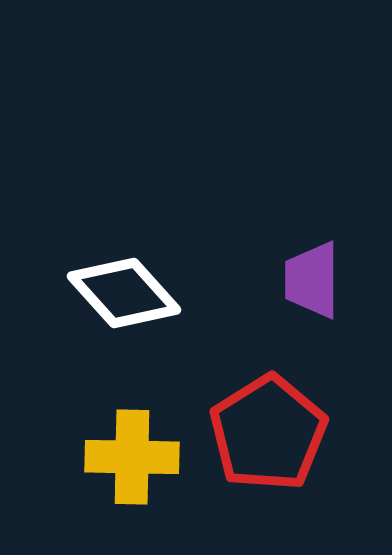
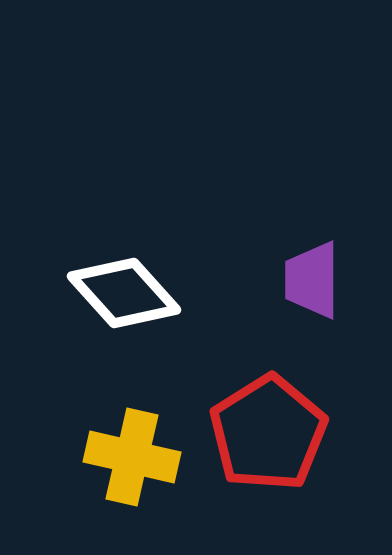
yellow cross: rotated 12 degrees clockwise
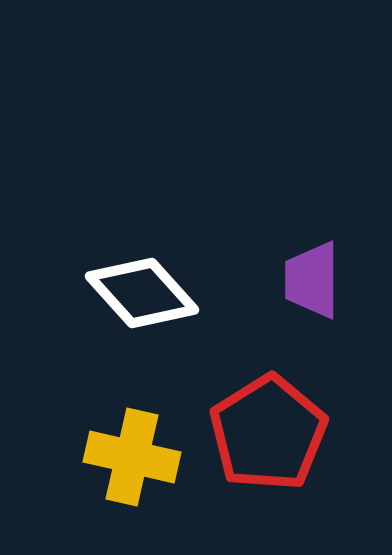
white diamond: moved 18 px right
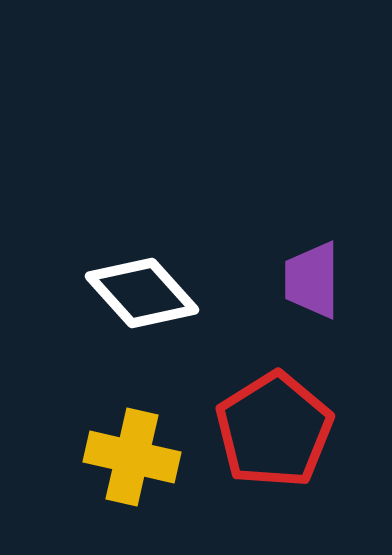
red pentagon: moved 6 px right, 3 px up
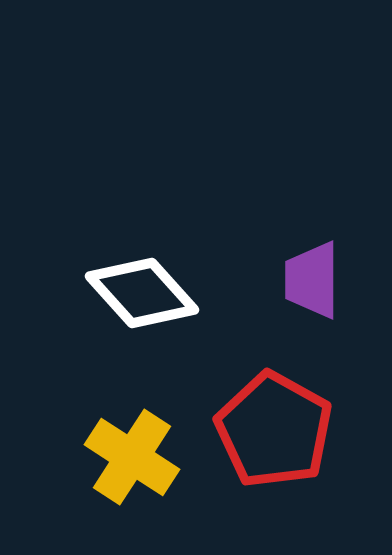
red pentagon: rotated 11 degrees counterclockwise
yellow cross: rotated 20 degrees clockwise
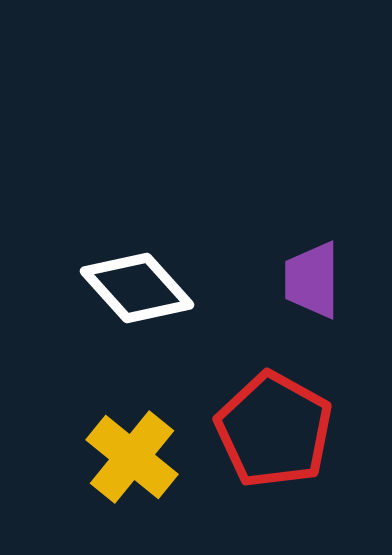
white diamond: moved 5 px left, 5 px up
yellow cross: rotated 6 degrees clockwise
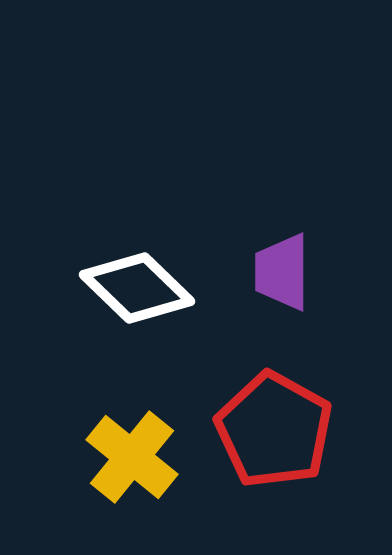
purple trapezoid: moved 30 px left, 8 px up
white diamond: rotated 4 degrees counterclockwise
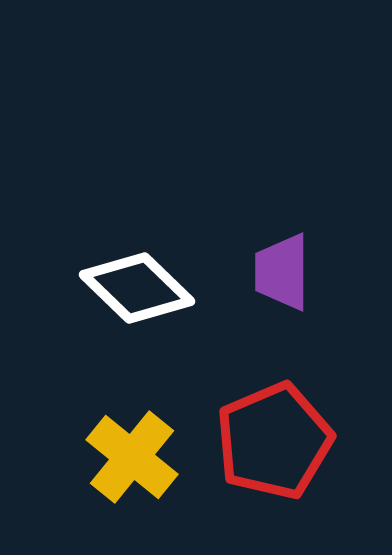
red pentagon: moved 11 px down; rotated 20 degrees clockwise
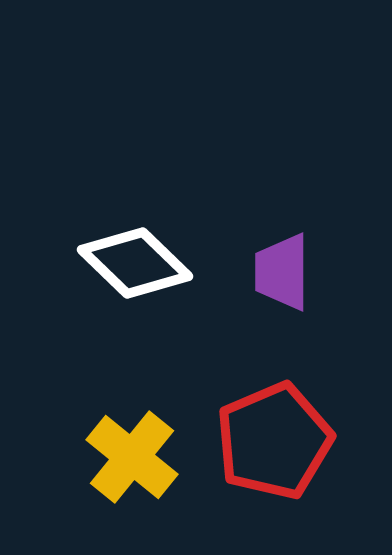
white diamond: moved 2 px left, 25 px up
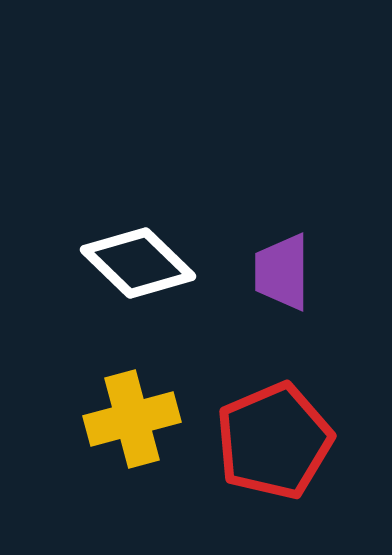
white diamond: moved 3 px right
yellow cross: moved 38 px up; rotated 36 degrees clockwise
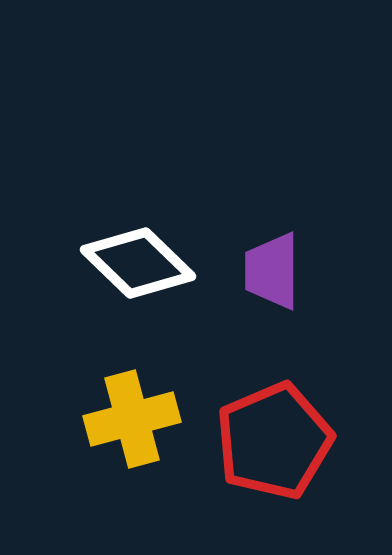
purple trapezoid: moved 10 px left, 1 px up
